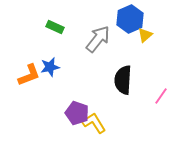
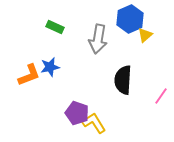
gray arrow: rotated 152 degrees clockwise
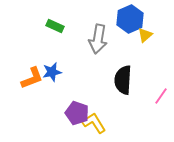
green rectangle: moved 1 px up
blue star: moved 2 px right, 5 px down
orange L-shape: moved 3 px right, 3 px down
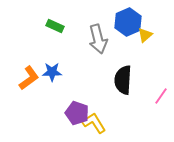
blue hexagon: moved 2 px left, 3 px down
gray arrow: rotated 24 degrees counterclockwise
blue star: rotated 12 degrees clockwise
orange L-shape: moved 3 px left; rotated 15 degrees counterclockwise
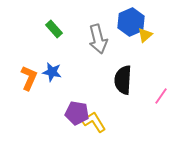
blue hexagon: moved 3 px right
green rectangle: moved 1 px left, 3 px down; rotated 24 degrees clockwise
blue star: rotated 12 degrees clockwise
orange L-shape: rotated 30 degrees counterclockwise
purple pentagon: rotated 10 degrees counterclockwise
yellow L-shape: moved 1 px up
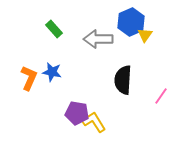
yellow triangle: rotated 14 degrees counterclockwise
gray arrow: rotated 104 degrees clockwise
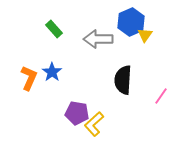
blue star: rotated 24 degrees clockwise
yellow L-shape: moved 2 px down; rotated 100 degrees counterclockwise
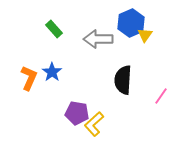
blue hexagon: moved 1 px down
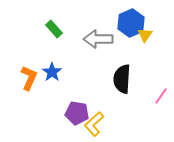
black semicircle: moved 1 px left, 1 px up
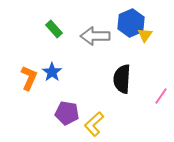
gray arrow: moved 3 px left, 3 px up
purple pentagon: moved 10 px left
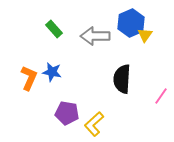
blue star: rotated 24 degrees counterclockwise
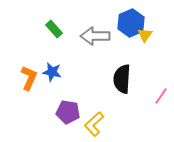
purple pentagon: moved 1 px right, 1 px up
